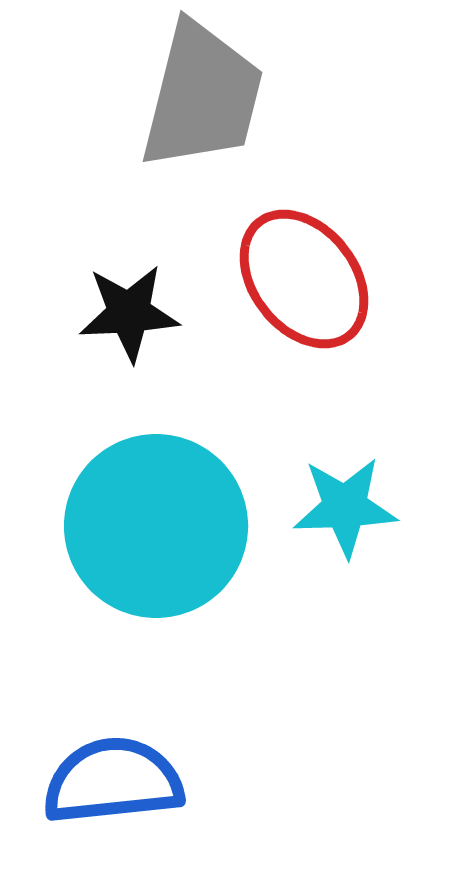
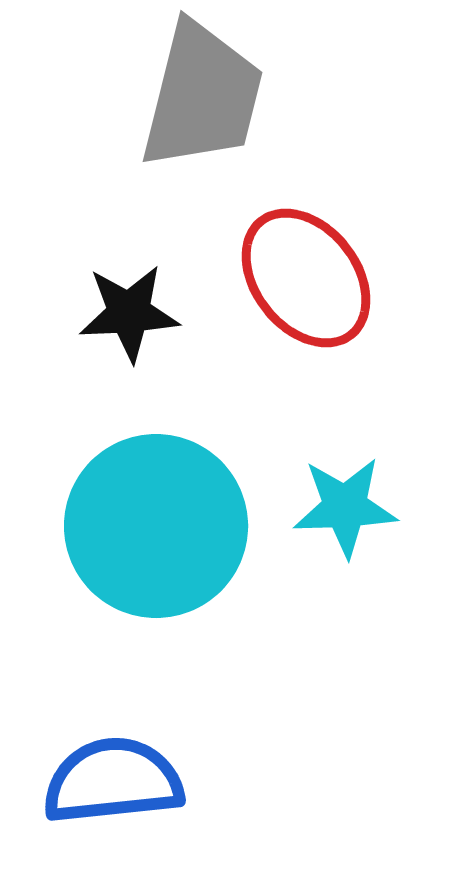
red ellipse: moved 2 px right, 1 px up
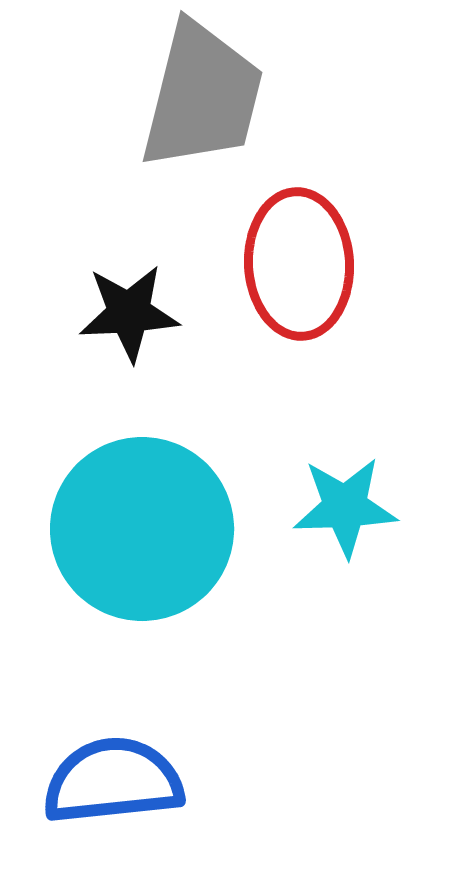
red ellipse: moved 7 px left, 14 px up; rotated 35 degrees clockwise
cyan circle: moved 14 px left, 3 px down
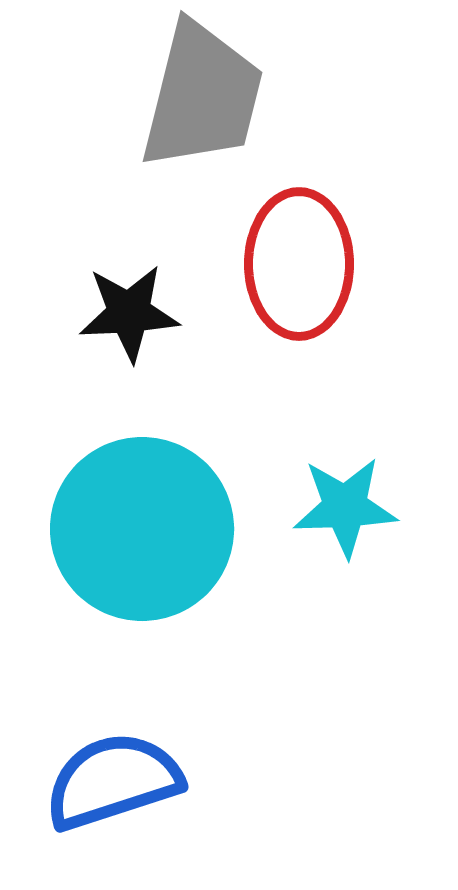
red ellipse: rotated 3 degrees clockwise
blue semicircle: rotated 12 degrees counterclockwise
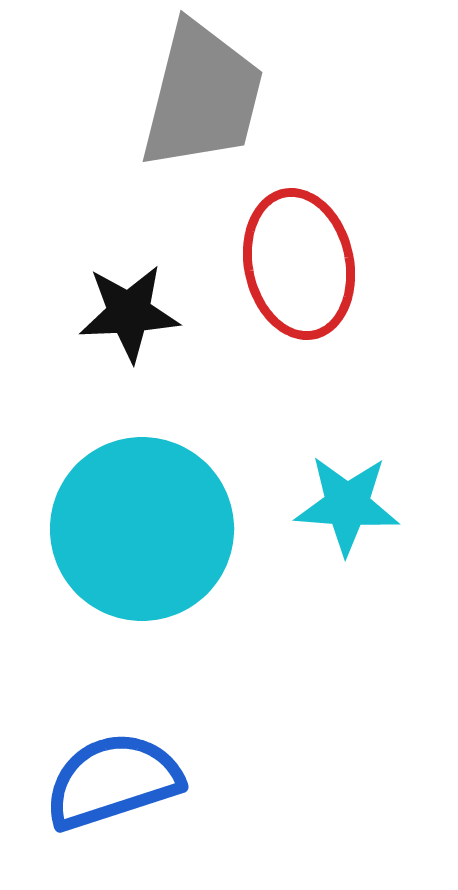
red ellipse: rotated 12 degrees counterclockwise
cyan star: moved 2 px right, 2 px up; rotated 6 degrees clockwise
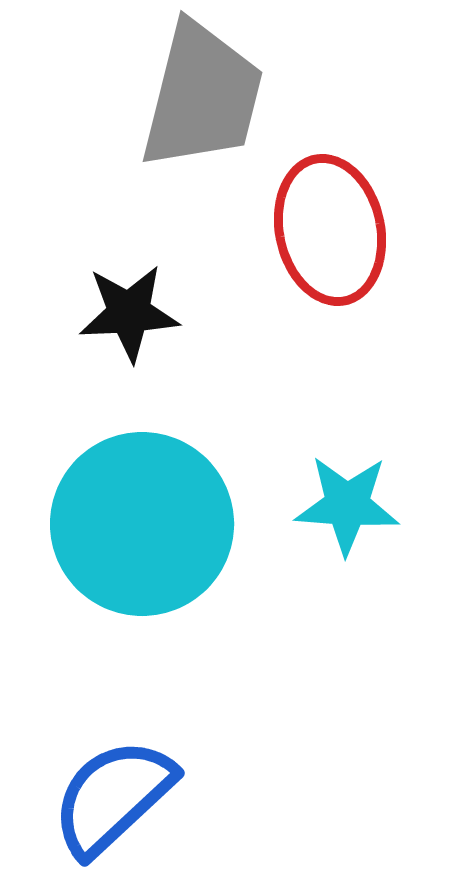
red ellipse: moved 31 px right, 34 px up
cyan circle: moved 5 px up
blue semicircle: moved 16 px down; rotated 25 degrees counterclockwise
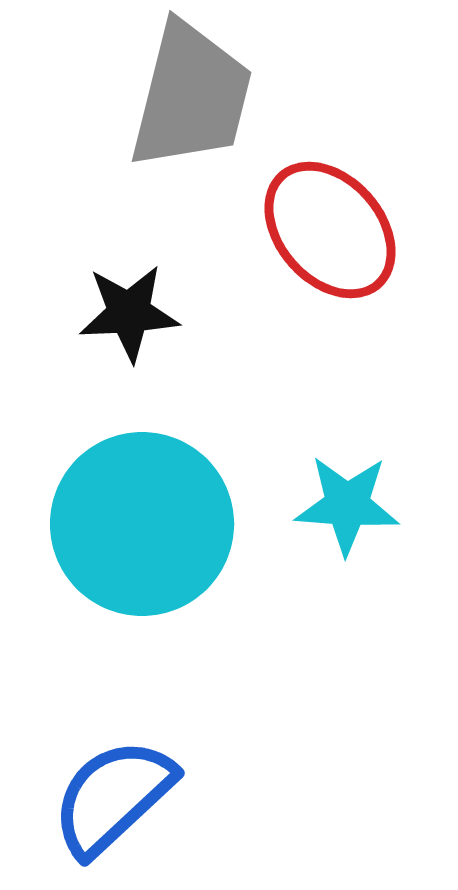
gray trapezoid: moved 11 px left
red ellipse: rotated 29 degrees counterclockwise
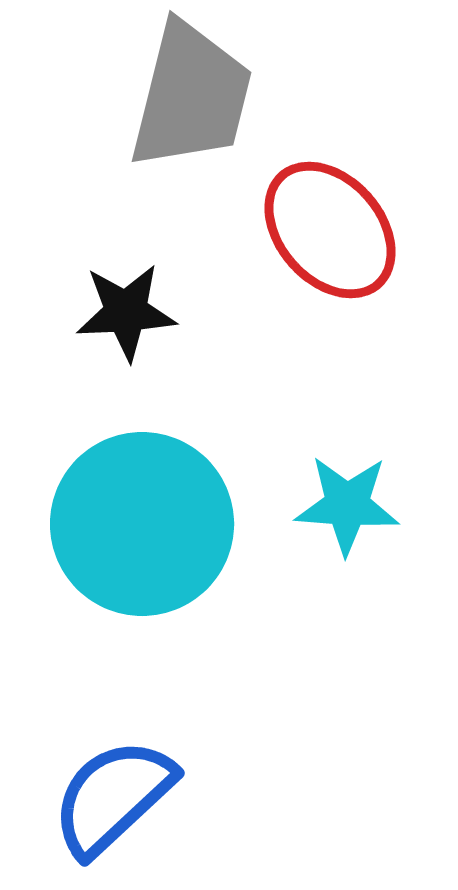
black star: moved 3 px left, 1 px up
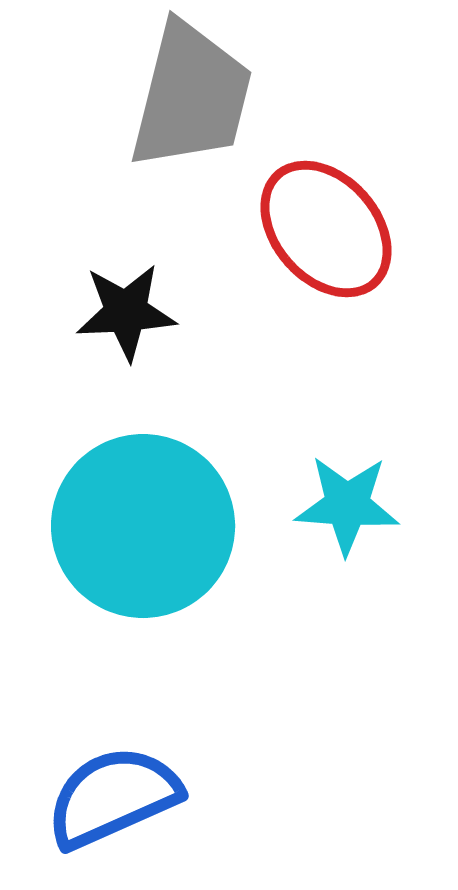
red ellipse: moved 4 px left, 1 px up
cyan circle: moved 1 px right, 2 px down
blue semicircle: rotated 19 degrees clockwise
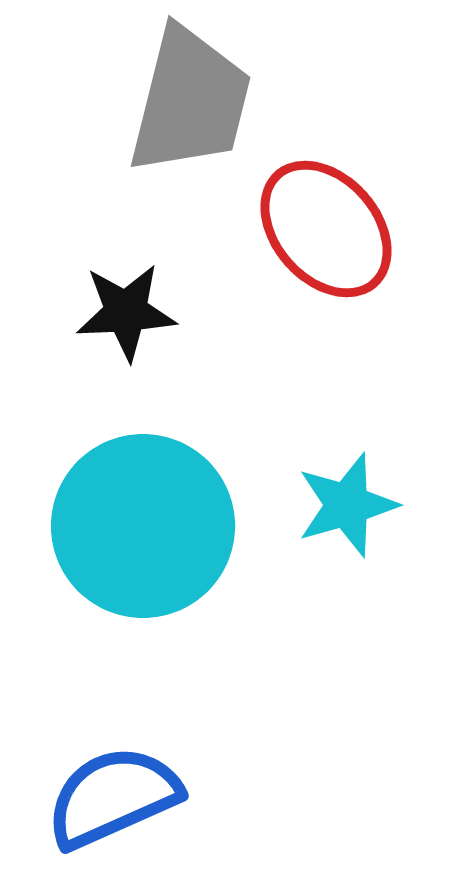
gray trapezoid: moved 1 px left, 5 px down
cyan star: rotated 20 degrees counterclockwise
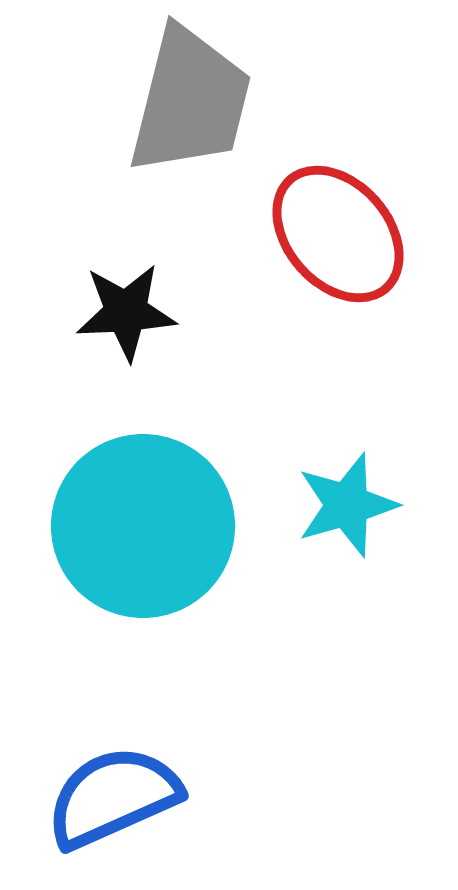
red ellipse: moved 12 px right, 5 px down
